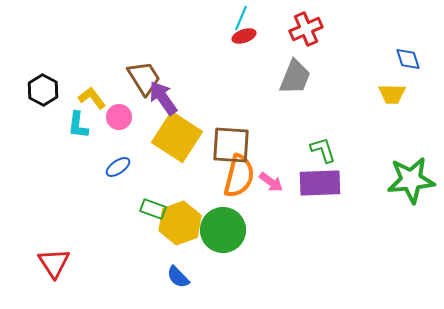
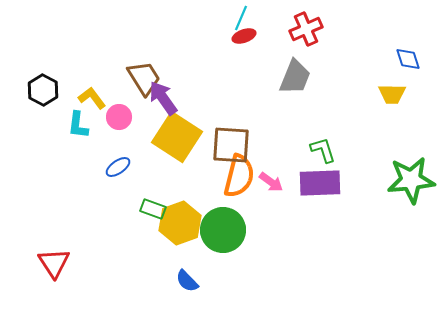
blue semicircle: moved 9 px right, 4 px down
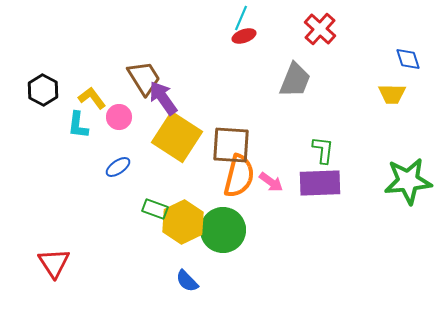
red cross: moved 14 px right; rotated 24 degrees counterclockwise
gray trapezoid: moved 3 px down
green L-shape: rotated 24 degrees clockwise
green star: moved 3 px left, 1 px down
green rectangle: moved 2 px right
yellow hexagon: moved 3 px right, 1 px up; rotated 6 degrees counterclockwise
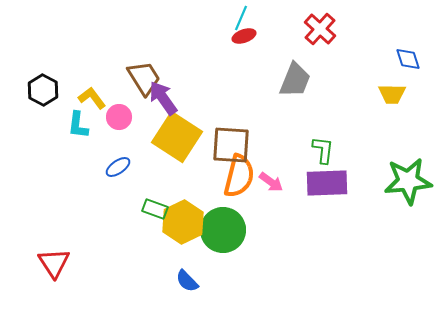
purple rectangle: moved 7 px right
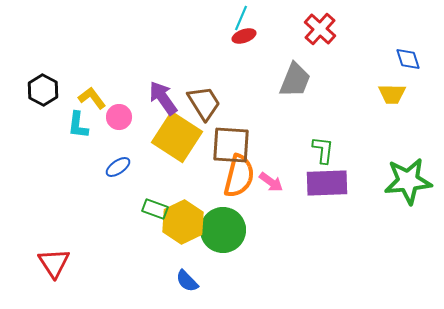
brown trapezoid: moved 60 px right, 25 px down
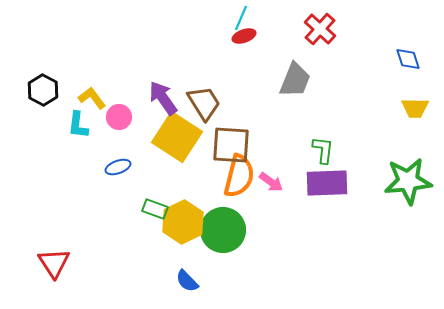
yellow trapezoid: moved 23 px right, 14 px down
blue ellipse: rotated 15 degrees clockwise
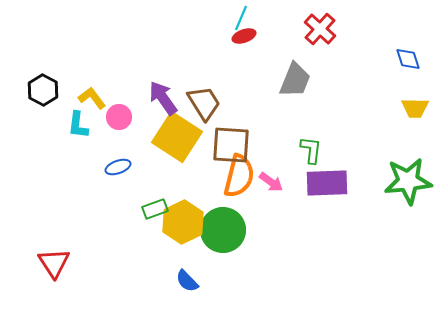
green L-shape: moved 12 px left
green rectangle: rotated 40 degrees counterclockwise
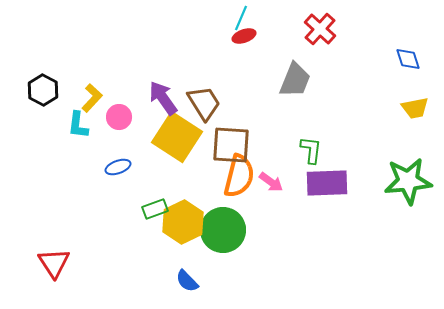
yellow L-shape: rotated 80 degrees clockwise
yellow trapezoid: rotated 12 degrees counterclockwise
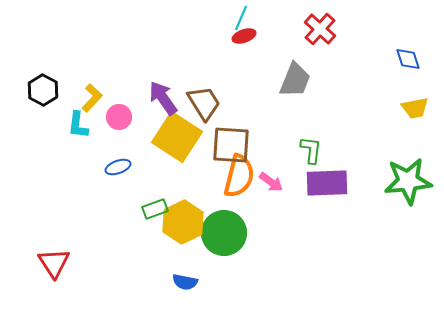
green circle: moved 1 px right, 3 px down
blue semicircle: moved 2 px left, 1 px down; rotated 35 degrees counterclockwise
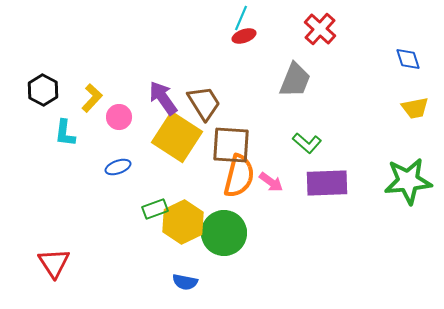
cyan L-shape: moved 13 px left, 8 px down
green L-shape: moved 4 px left, 7 px up; rotated 124 degrees clockwise
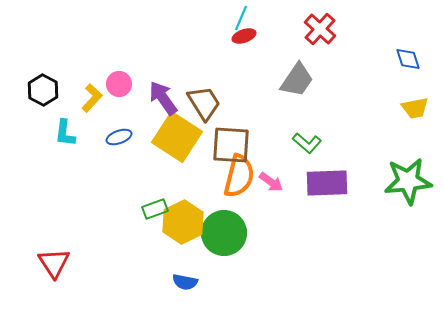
gray trapezoid: moved 2 px right; rotated 12 degrees clockwise
pink circle: moved 33 px up
blue ellipse: moved 1 px right, 30 px up
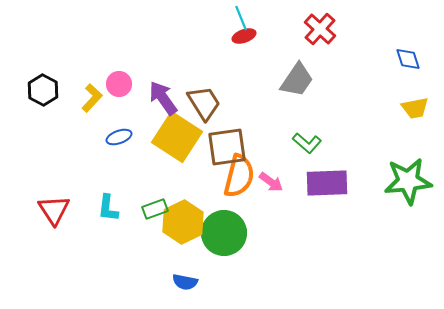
cyan line: rotated 45 degrees counterclockwise
cyan L-shape: moved 43 px right, 75 px down
brown square: moved 4 px left, 2 px down; rotated 12 degrees counterclockwise
red triangle: moved 53 px up
